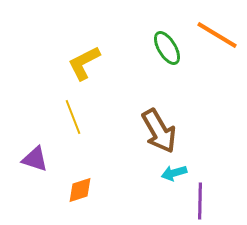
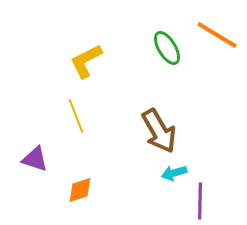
yellow L-shape: moved 2 px right, 2 px up
yellow line: moved 3 px right, 1 px up
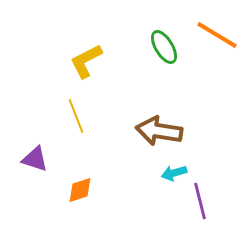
green ellipse: moved 3 px left, 1 px up
brown arrow: rotated 129 degrees clockwise
purple line: rotated 15 degrees counterclockwise
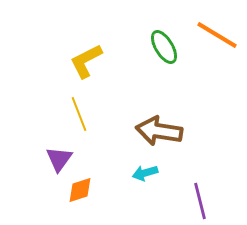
yellow line: moved 3 px right, 2 px up
purple triangle: moved 24 px right; rotated 48 degrees clockwise
cyan arrow: moved 29 px left
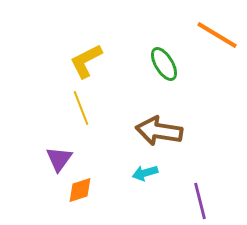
green ellipse: moved 17 px down
yellow line: moved 2 px right, 6 px up
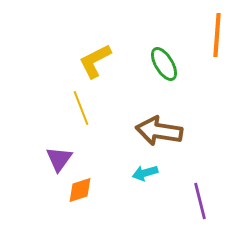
orange line: rotated 63 degrees clockwise
yellow L-shape: moved 9 px right
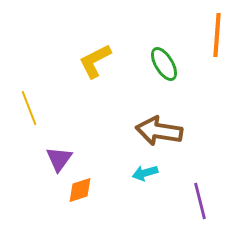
yellow line: moved 52 px left
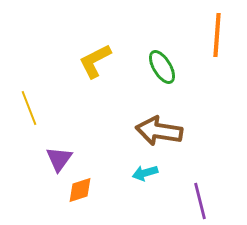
green ellipse: moved 2 px left, 3 px down
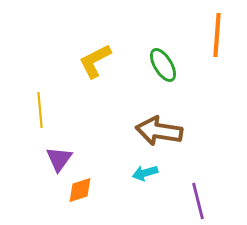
green ellipse: moved 1 px right, 2 px up
yellow line: moved 11 px right, 2 px down; rotated 16 degrees clockwise
purple line: moved 2 px left
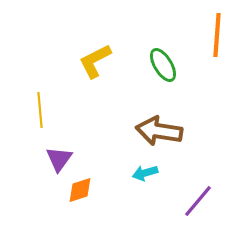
purple line: rotated 54 degrees clockwise
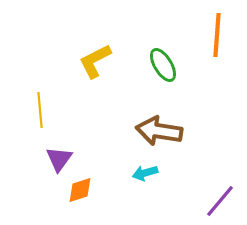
purple line: moved 22 px right
